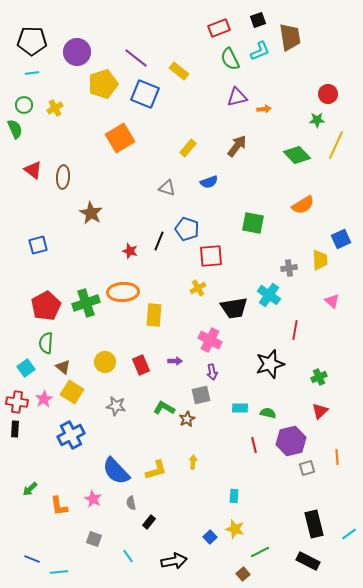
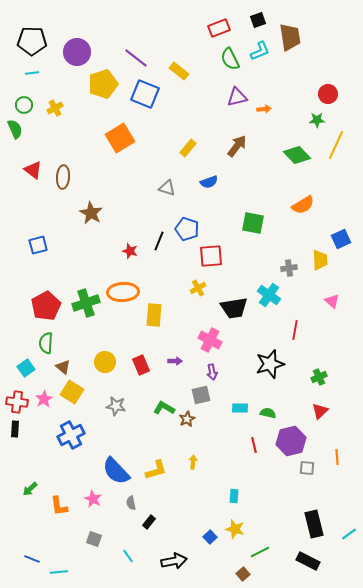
gray square at (307, 468): rotated 21 degrees clockwise
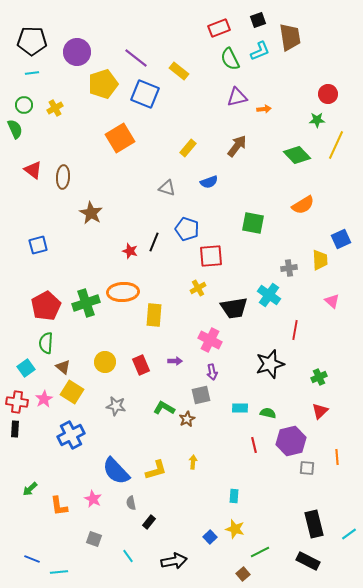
black line at (159, 241): moved 5 px left, 1 px down
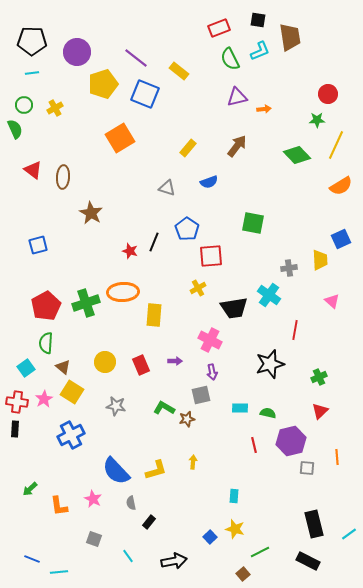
black square at (258, 20): rotated 28 degrees clockwise
orange semicircle at (303, 205): moved 38 px right, 19 px up
blue pentagon at (187, 229): rotated 15 degrees clockwise
brown star at (187, 419): rotated 14 degrees clockwise
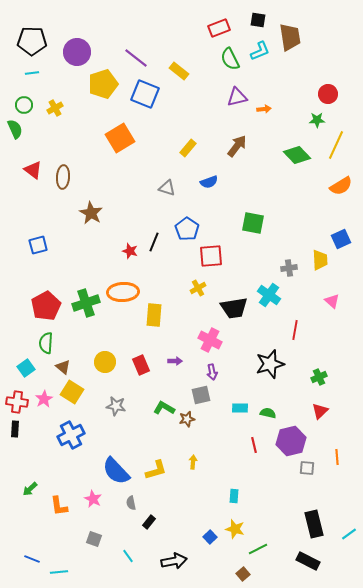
green line at (260, 552): moved 2 px left, 3 px up
